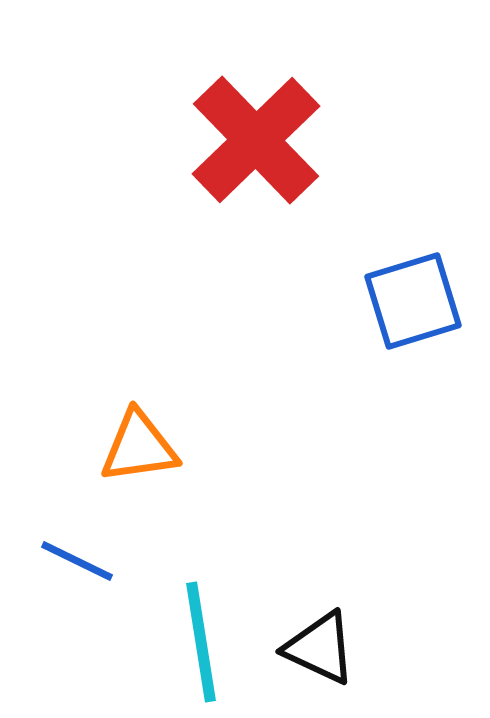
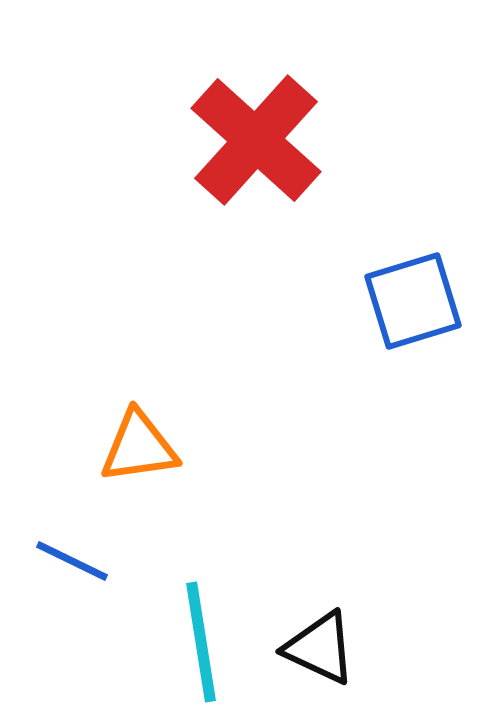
red cross: rotated 4 degrees counterclockwise
blue line: moved 5 px left
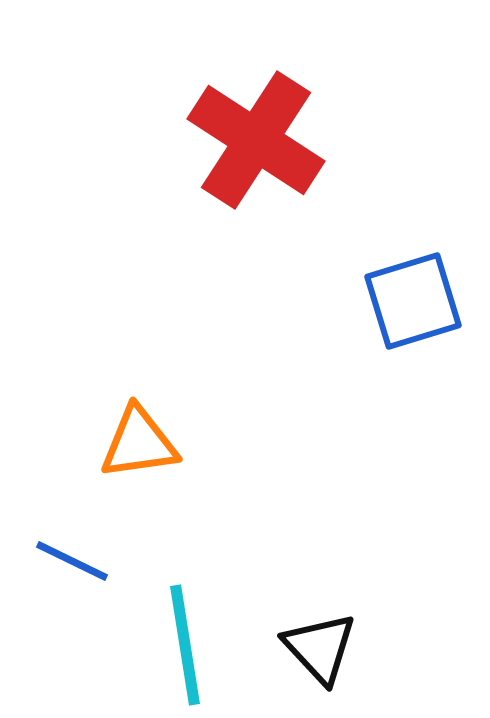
red cross: rotated 9 degrees counterclockwise
orange triangle: moved 4 px up
cyan line: moved 16 px left, 3 px down
black triangle: rotated 22 degrees clockwise
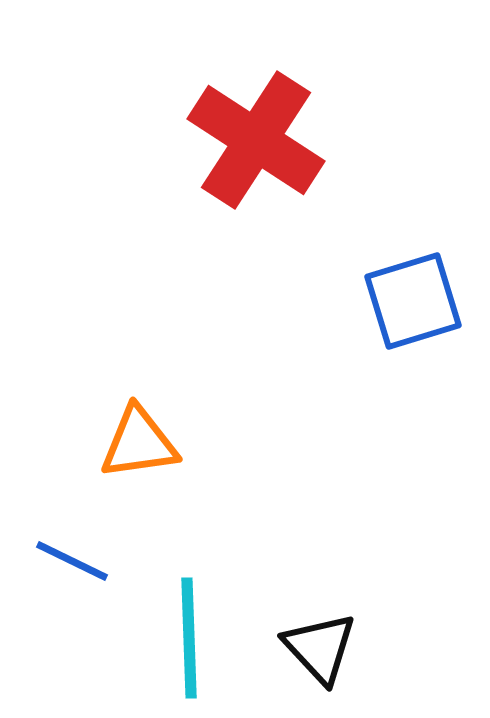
cyan line: moved 4 px right, 7 px up; rotated 7 degrees clockwise
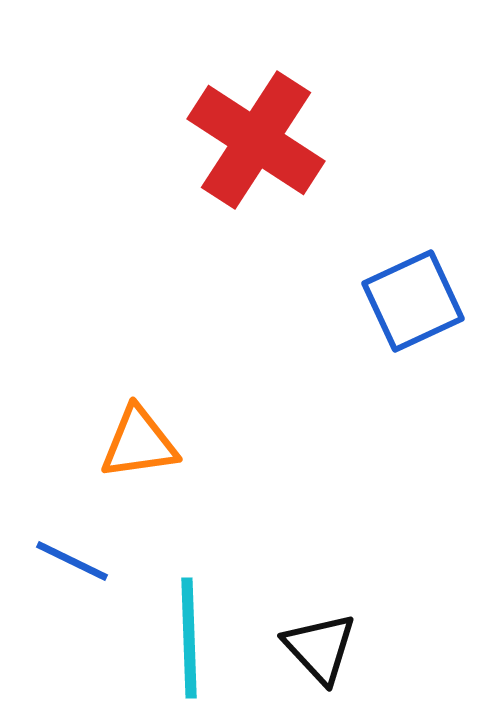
blue square: rotated 8 degrees counterclockwise
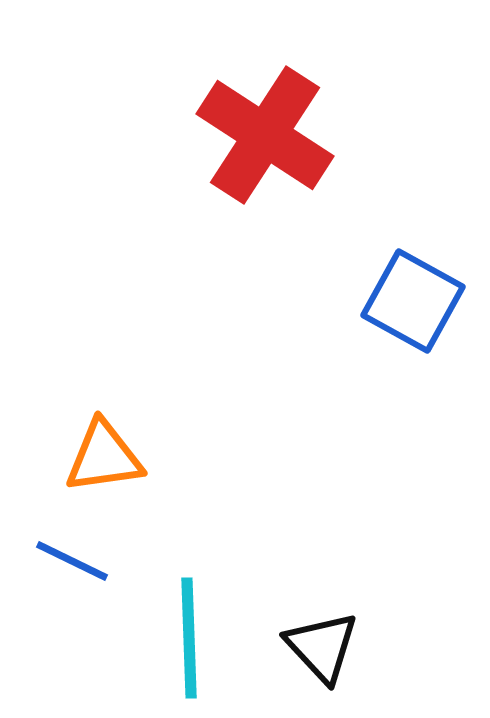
red cross: moved 9 px right, 5 px up
blue square: rotated 36 degrees counterclockwise
orange triangle: moved 35 px left, 14 px down
black triangle: moved 2 px right, 1 px up
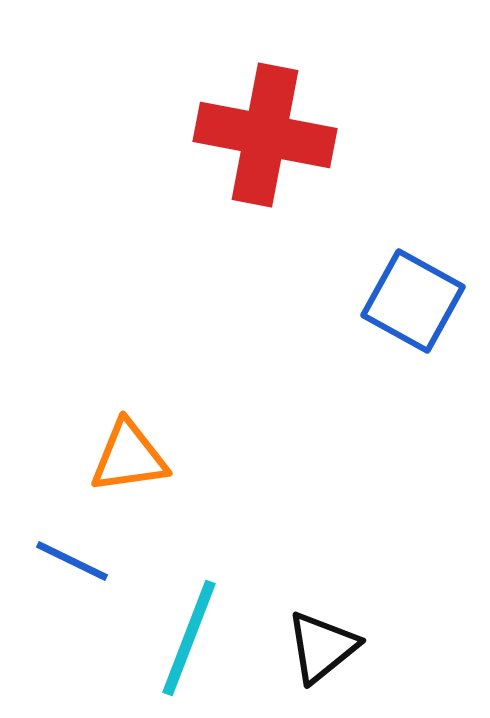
red cross: rotated 22 degrees counterclockwise
orange triangle: moved 25 px right
cyan line: rotated 23 degrees clockwise
black triangle: rotated 34 degrees clockwise
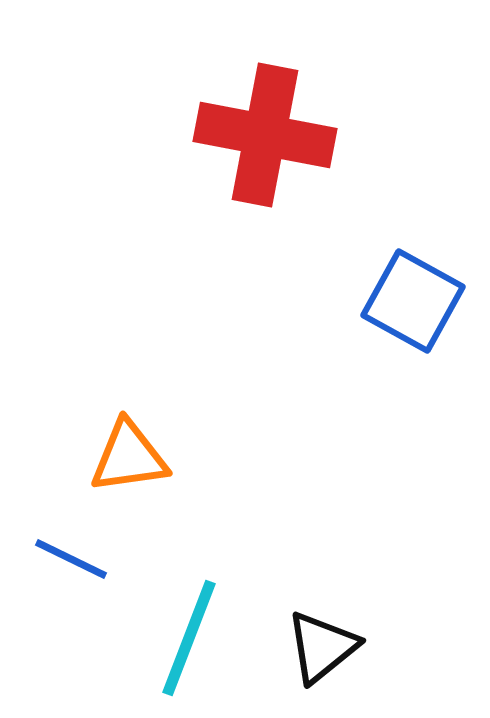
blue line: moved 1 px left, 2 px up
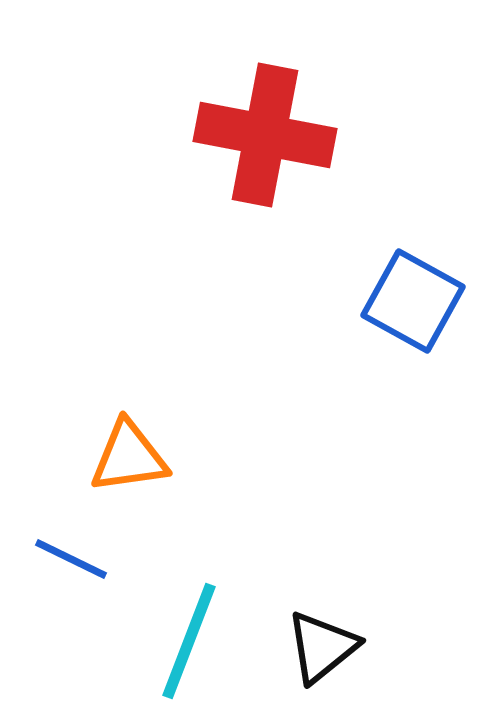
cyan line: moved 3 px down
